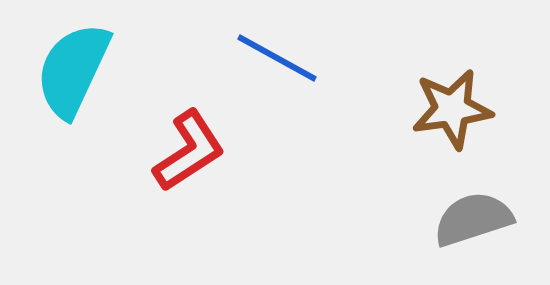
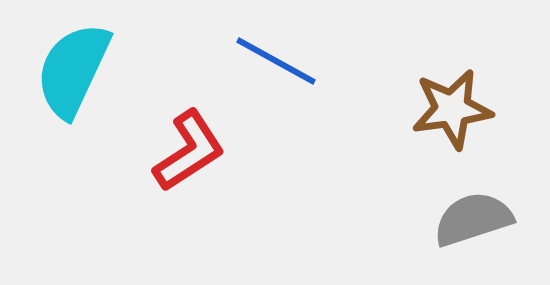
blue line: moved 1 px left, 3 px down
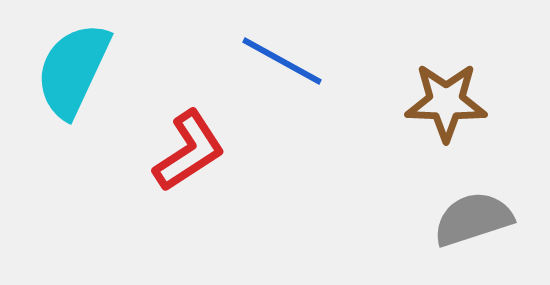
blue line: moved 6 px right
brown star: moved 6 px left, 7 px up; rotated 10 degrees clockwise
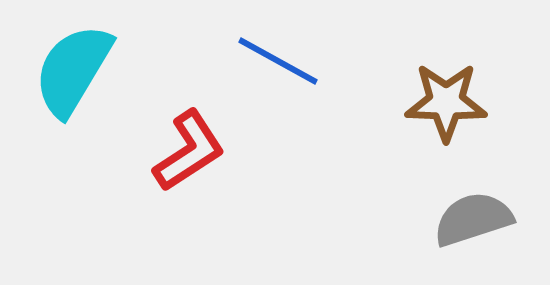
blue line: moved 4 px left
cyan semicircle: rotated 6 degrees clockwise
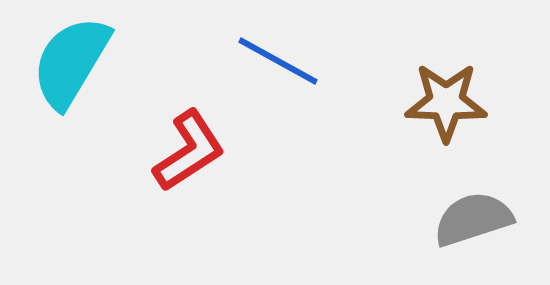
cyan semicircle: moved 2 px left, 8 px up
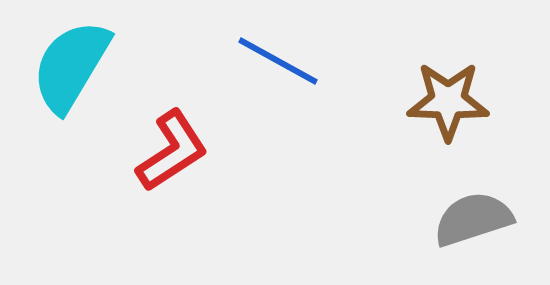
cyan semicircle: moved 4 px down
brown star: moved 2 px right, 1 px up
red L-shape: moved 17 px left
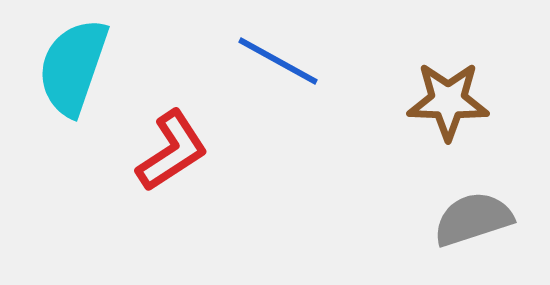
cyan semicircle: moved 2 px right, 1 px down; rotated 12 degrees counterclockwise
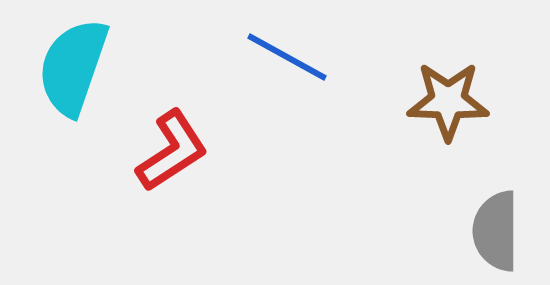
blue line: moved 9 px right, 4 px up
gray semicircle: moved 23 px right, 12 px down; rotated 72 degrees counterclockwise
